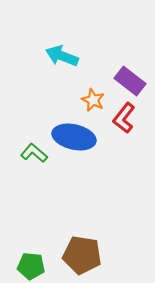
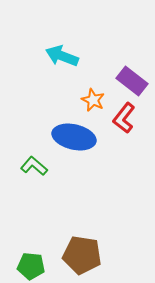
purple rectangle: moved 2 px right
green L-shape: moved 13 px down
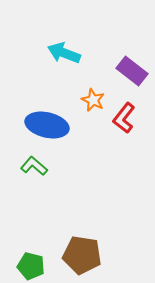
cyan arrow: moved 2 px right, 3 px up
purple rectangle: moved 10 px up
blue ellipse: moved 27 px left, 12 px up
green pentagon: rotated 8 degrees clockwise
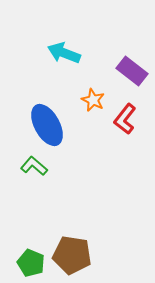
red L-shape: moved 1 px right, 1 px down
blue ellipse: rotated 48 degrees clockwise
brown pentagon: moved 10 px left
green pentagon: moved 3 px up; rotated 8 degrees clockwise
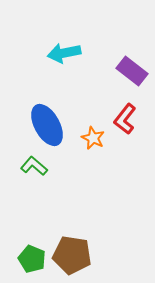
cyan arrow: rotated 32 degrees counterclockwise
orange star: moved 38 px down
green pentagon: moved 1 px right, 4 px up
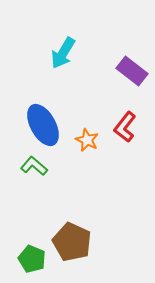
cyan arrow: moved 1 px left; rotated 48 degrees counterclockwise
red L-shape: moved 8 px down
blue ellipse: moved 4 px left
orange star: moved 6 px left, 2 px down
brown pentagon: moved 13 px up; rotated 15 degrees clockwise
